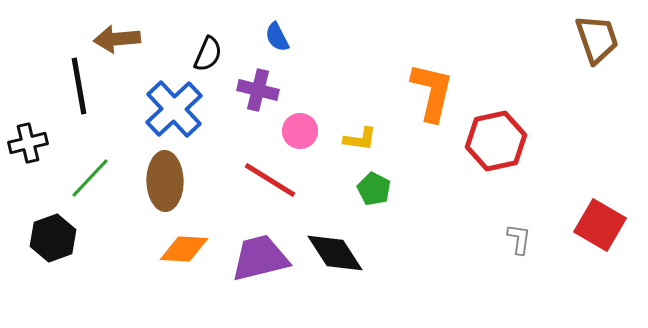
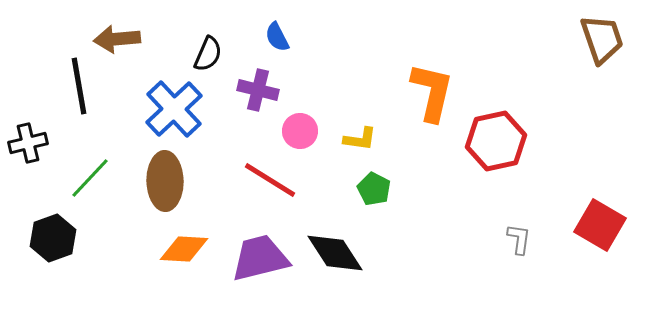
brown trapezoid: moved 5 px right
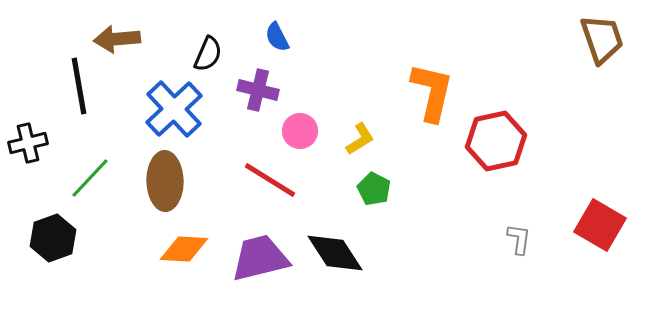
yellow L-shape: rotated 40 degrees counterclockwise
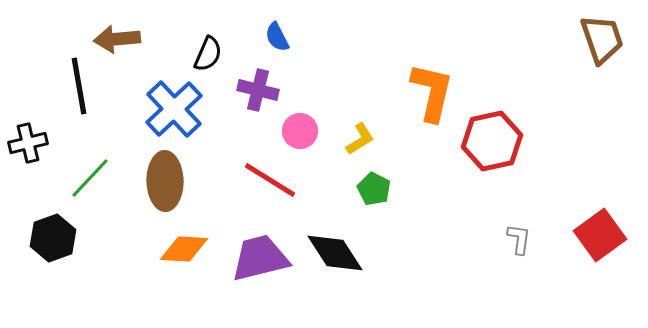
red hexagon: moved 4 px left
red square: moved 10 px down; rotated 24 degrees clockwise
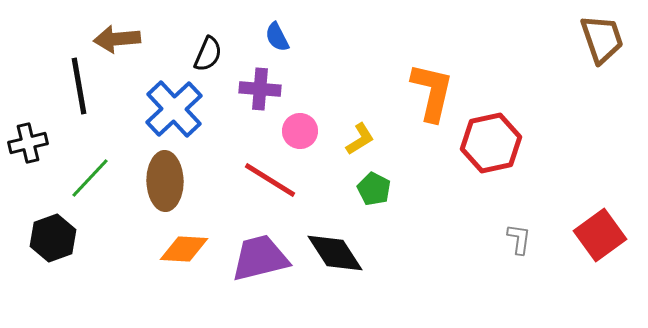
purple cross: moved 2 px right, 1 px up; rotated 9 degrees counterclockwise
red hexagon: moved 1 px left, 2 px down
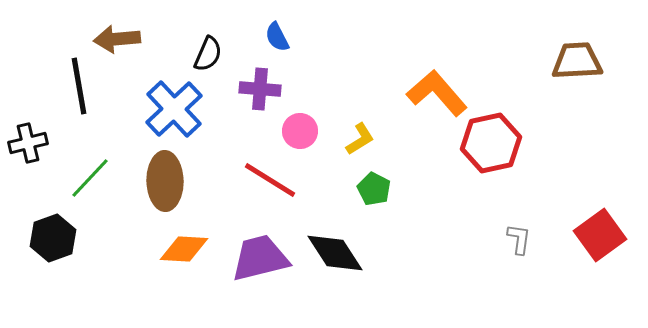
brown trapezoid: moved 25 px left, 22 px down; rotated 74 degrees counterclockwise
orange L-shape: moved 5 px right, 1 px down; rotated 54 degrees counterclockwise
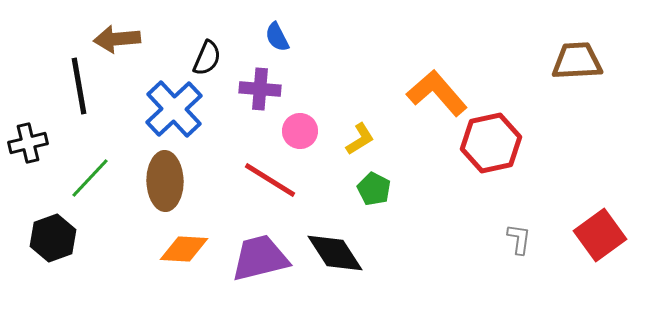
black semicircle: moved 1 px left, 4 px down
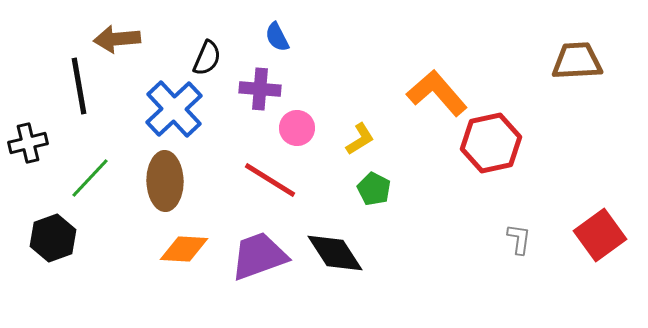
pink circle: moved 3 px left, 3 px up
purple trapezoid: moved 1 px left, 2 px up; rotated 6 degrees counterclockwise
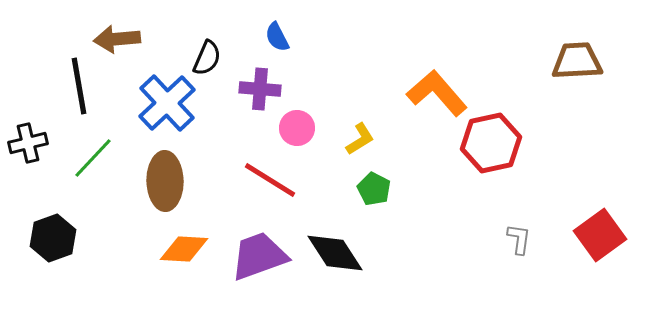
blue cross: moved 7 px left, 6 px up
green line: moved 3 px right, 20 px up
